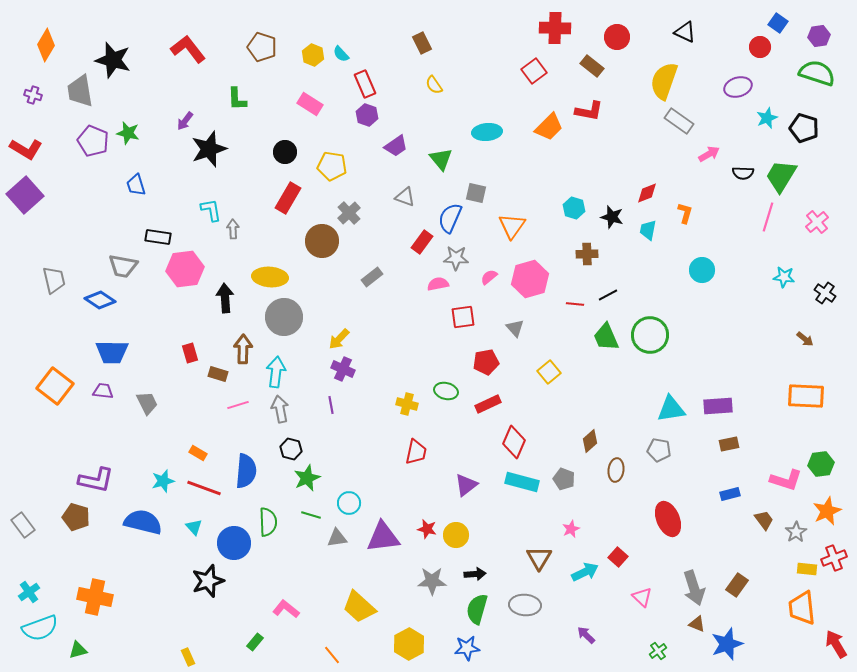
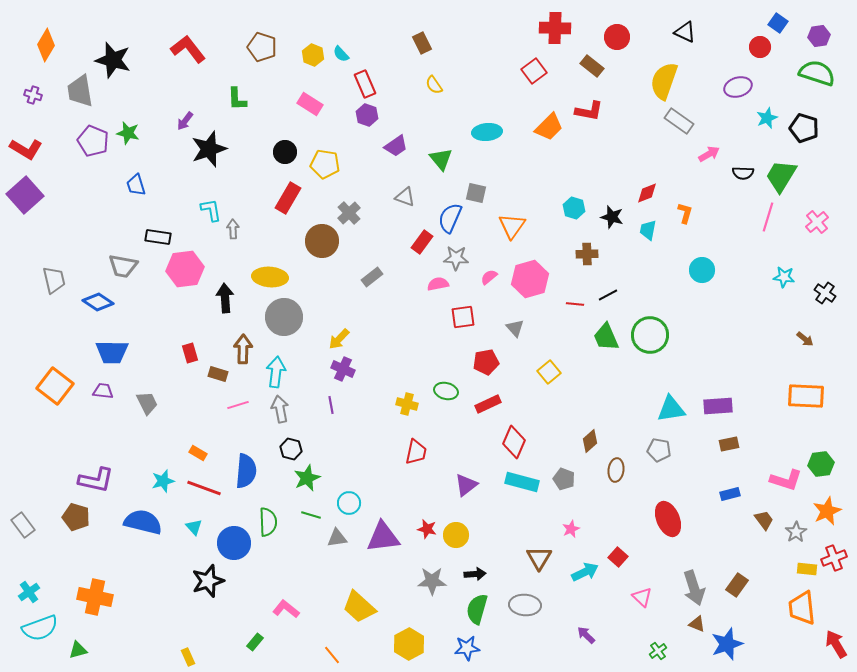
yellow pentagon at (332, 166): moved 7 px left, 2 px up
blue diamond at (100, 300): moved 2 px left, 2 px down
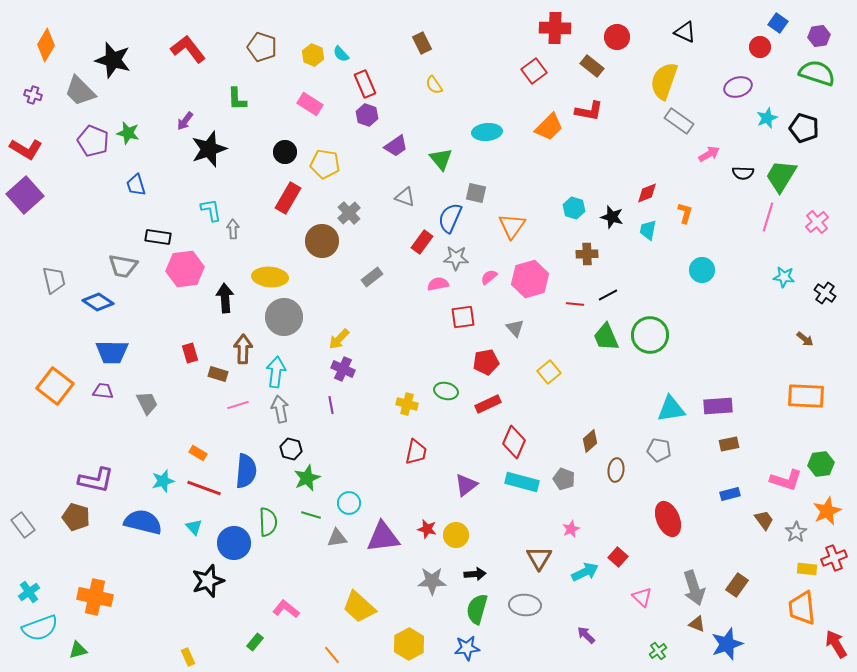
gray trapezoid at (80, 91): rotated 36 degrees counterclockwise
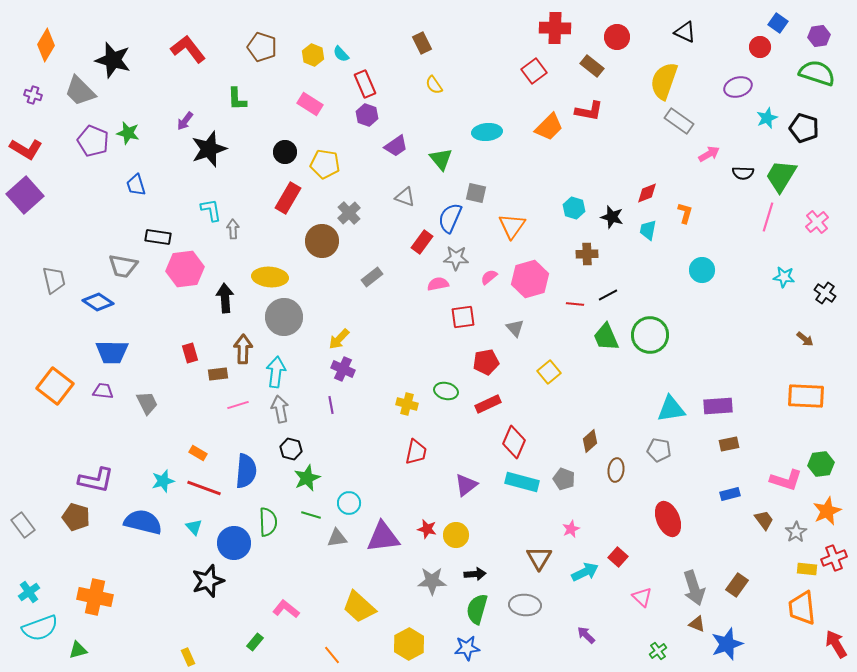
brown rectangle at (218, 374): rotated 24 degrees counterclockwise
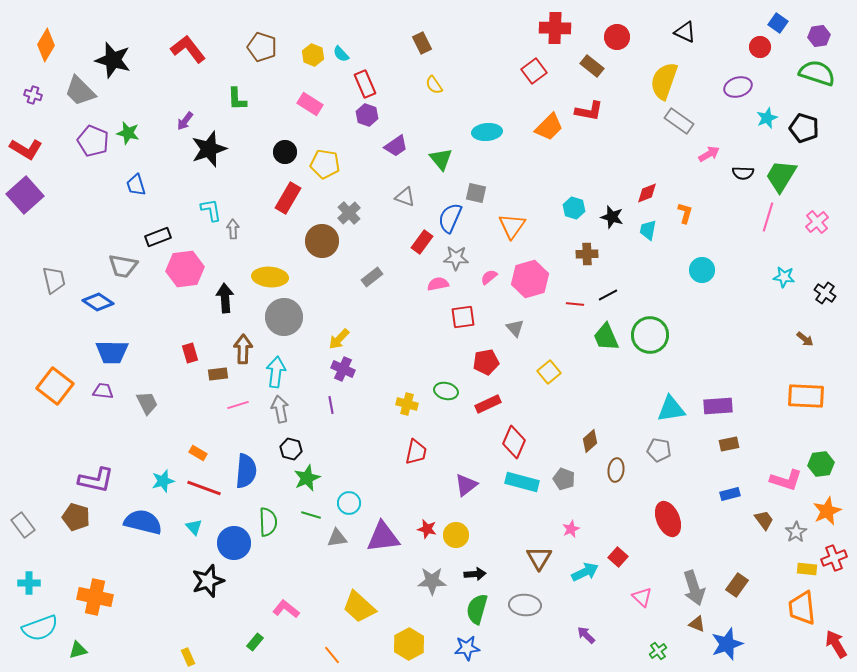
black rectangle at (158, 237): rotated 30 degrees counterclockwise
cyan cross at (29, 592): moved 9 px up; rotated 35 degrees clockwise
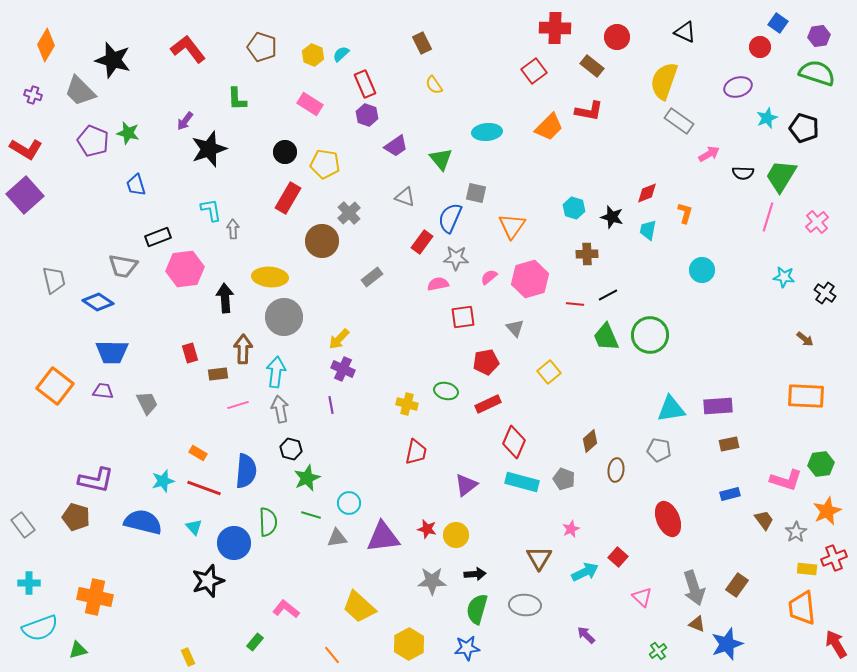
cyan semicircle at (341, 54): rotated 90 degrees clockwise
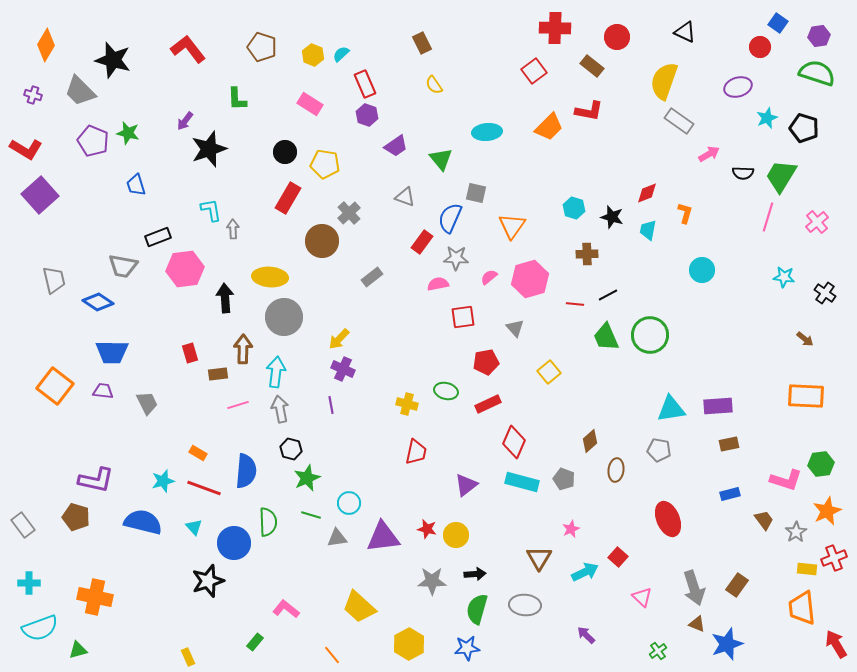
purple square at (25, 195): moved 15 px right
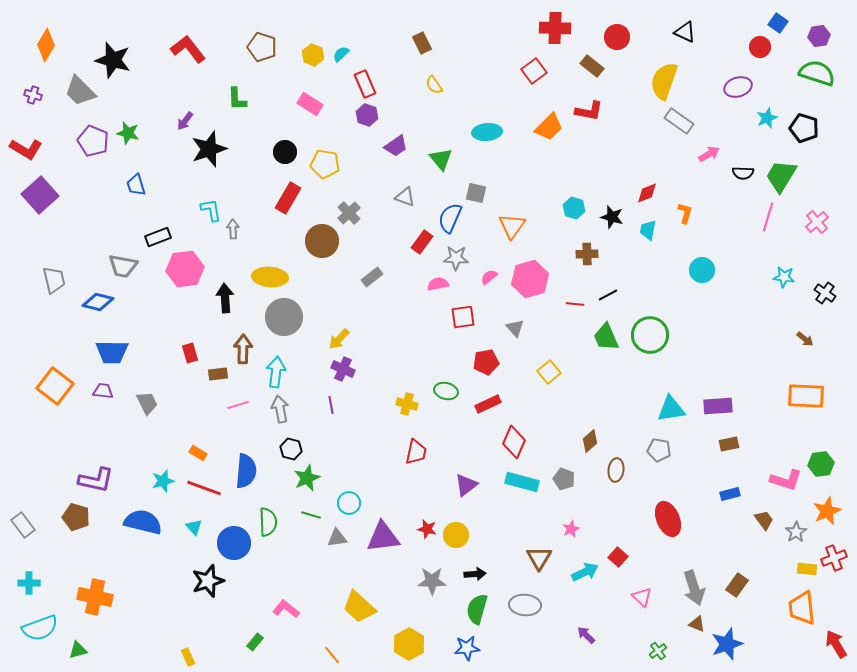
blue diamond at (98, 302): rotated 20 degrees counterclockwise
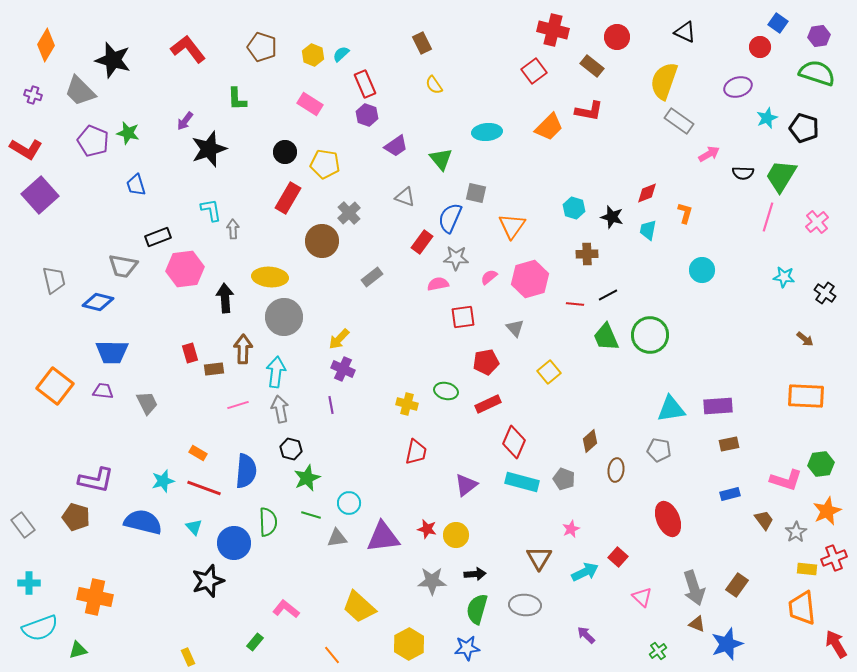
red cross at (555, 28): moved 2 px left, 2 px down; rotated 12 degrees clockwise
brown rectangle at (218, 374): moved 4 px left, 5 px up
